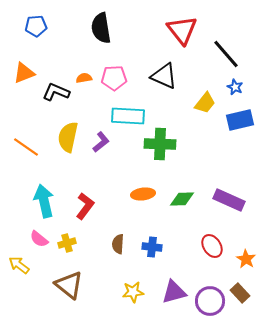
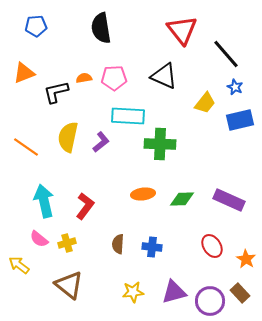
black L-shape: rotated 36 degrees counterclockwise
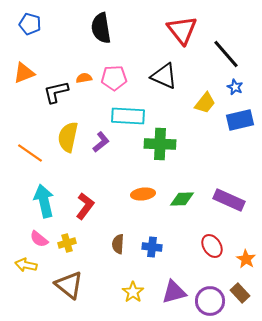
blue pentagon: moved 6 px left, 2 px up; rotated 20 degrees clockwise
orange line: moved 4 px right, 6 px down
yellow arrow: moved 7 px right; rotated 25 degrees counterclockwise
yellow star: rotated 30 degrees counterclockwise
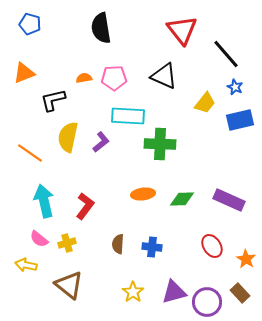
black L-shape: moved 3 px left, 8 px down
purple circle: moved 3 px left, 1 px down
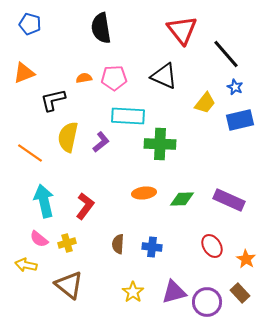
orange ellipse: moved 1 px right, 1 px up
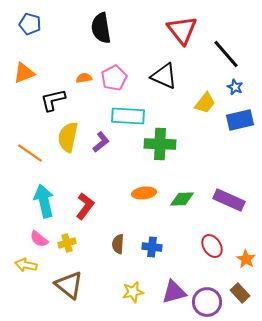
pink pentagon: rotated 25 degrees counterclockwise
yellow star: rotated 25 degrees clockwise
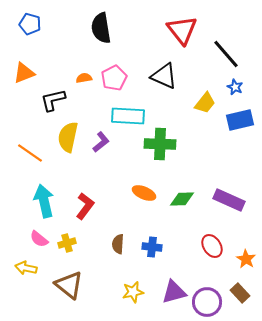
orange ellipse: rotated 30 degrees clockwise
yellow arrow: moved 3 px down
